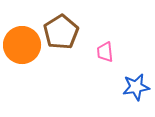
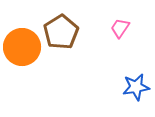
orange circle: moved 2 px down
pink trapezoid: moved 15 px right, 24 px up; rotated 40 degrees clockwise
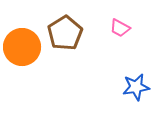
pink trapezoid: rotated 95 degrees counterclockwise
brown pentagon: moved 4 px right, 1 px down
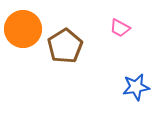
brown pentagon: moved 13 px down
orange circle: moved 1 px right, 18 px up
